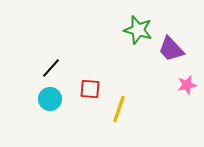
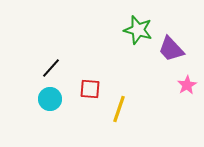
pink star: rotated 18 degrees counterclockwise
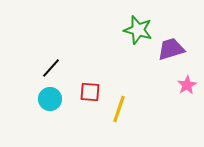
purple trapezoid: rotated 116 degrees clockwise
red square: moved 3 px down
